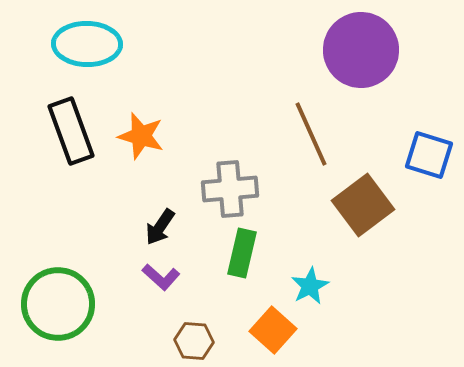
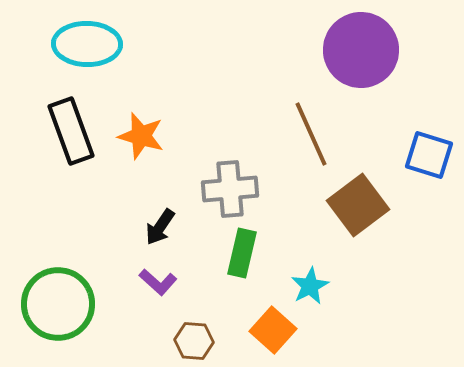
brown square: moved 5 px left
purple L-shape: moved 3 px left, 5 px down
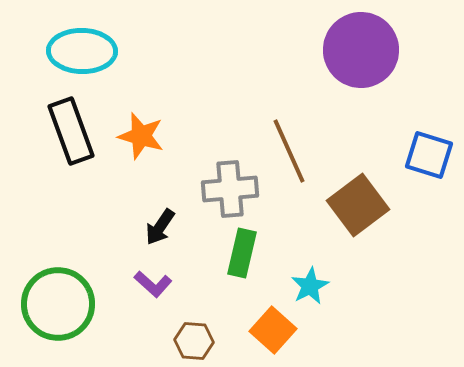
cyan ellipse: moved 5 px left, 7 px down
brown line: moved 22 px left, 17 px down
purple L-shape: moved 5 px left, 2 px down
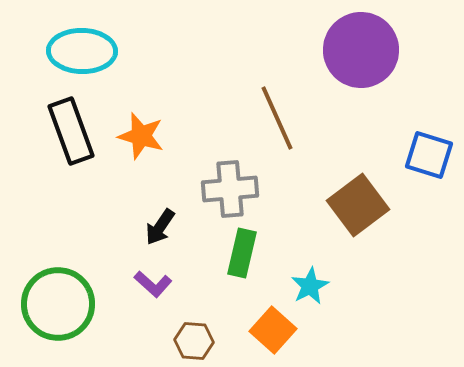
brown line: moved 12 px left, 33 px up
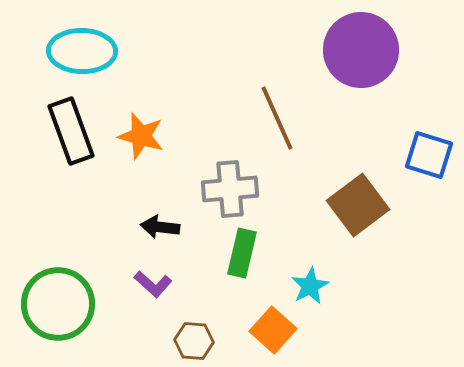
black arrow: rotated 63 degrees clockwise
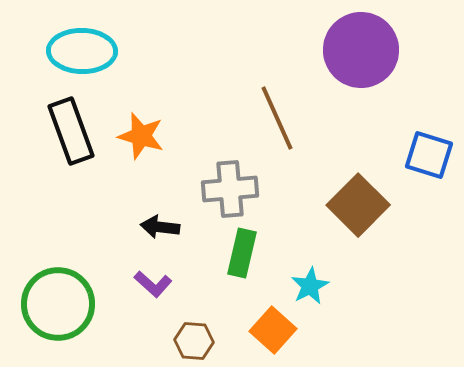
brown square: rotated 8 degrees counterclockwise
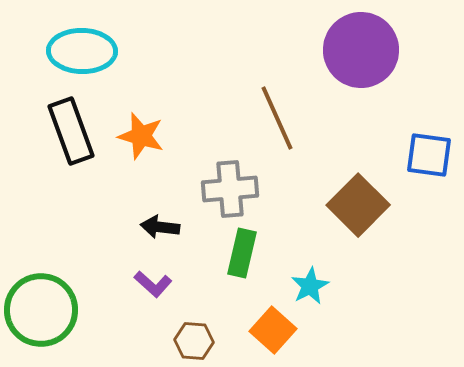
blue square: rotated 9 degrees counterclockwise
green circle: moved 17 px left, 6 px down
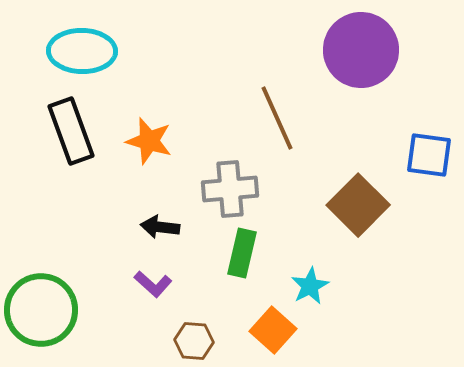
orange star: moved 8 px right, 5 px down
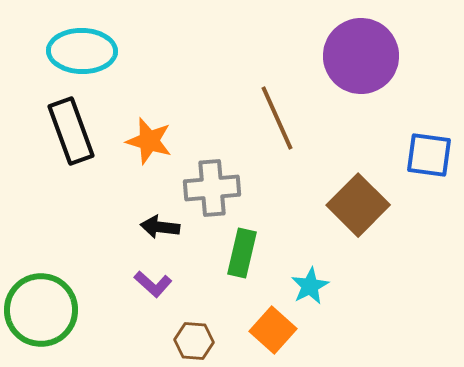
purple circle: moved 6 px down
gray cross: moved 18 px left, 1 px up
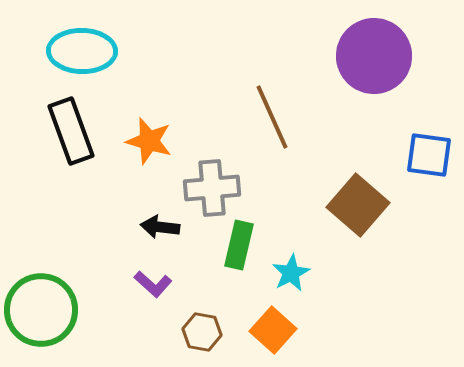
purple circle: moved 13 px right
brown line: moved 5 px left, 1 px up
brown square: rotated 4 degrees counterclockwise
green rectangle: moved 3 px left, 8 px up
cyan star: moved 19 px left, 13 px up
brown hexagon: moved 8 px right, 9 px up; rotated 6 degrees clockwise
